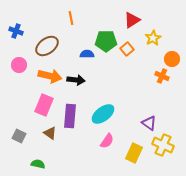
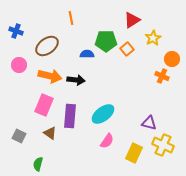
purple triangle: rotated 21 degrees counterclockwise
green semicircle: rotated 88 degrees counterclockwise
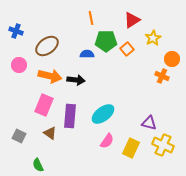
orange line: moved 20 px right
yellow rectangle: moved 3 px left, 5 px up
green semicircle: moved 1 px down; rotated 40 degrees counterclockwise
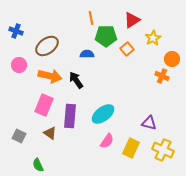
green pentagon: moved 5 px up
black arrow: rotated 132 degrees counterclockwise
yellow cross: moved 5 px down
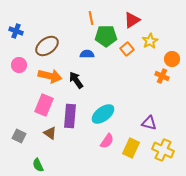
yellow star: moved 3 px left, 3 px down
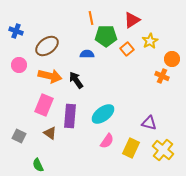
yellow cross: rotated 15 degrees clockwise
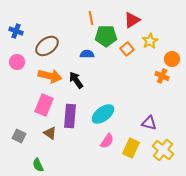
pink circle: moved 2 px left, 3 px up
